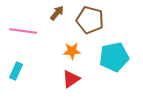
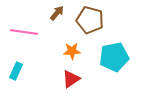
pink line: moved 1 px right, 1 px down
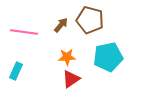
brown arrow: moved 4 px right, 12 px down
orange star: moved 5 px left, 6 px down
cyan pentagon: moved 6 px left
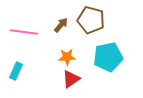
brown pentagon: moved 1 px right
